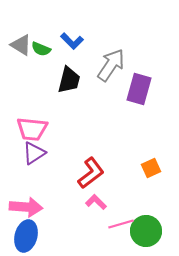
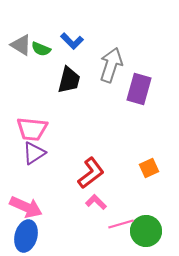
gray arrow: rotated 16 degrees counterclockwise
orange square: moved 2 px left
pink arrow: rotated 20 degrees clockwise
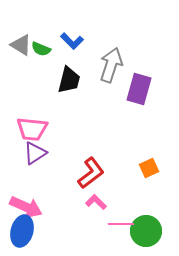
purple triangle: moved 1 px right
pink line: rotated 15 degrees clockwise
blue ellipse: moved 4 px left, 5 px up
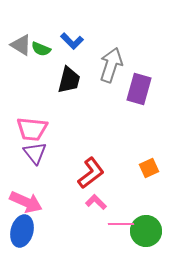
purple triangle: rotated 35 degrees counterclockwise
pink arrow: moved 5 px up
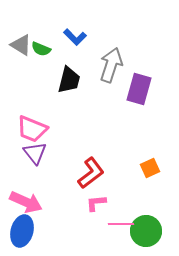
blue L-shape: moved 3 px right, 4 px up
pink trapezoid: rotated 16 degrees clockwise
orange square: moved 1 px right
pink L-shape: moved 1 px down; rotated 50 degrees counterclockwise
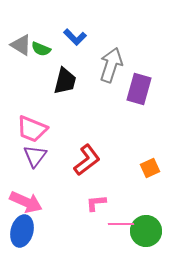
black trapezoid: moved 4 px left, 1 px down
purple triangle: moved 3 px down; rotated 15 degrees clockwise
red L-shape: moved 4 px left, 13 px up
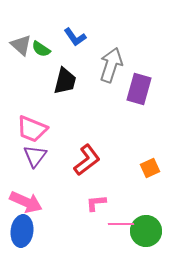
blue L-shape: rotated 10 degrees clockwise
gray triangle: rotated 10 degrees clockwise
green semicircle: rotated 12 degrees clockwise
blue ellipse: rotated 8 degrees counterclockwise
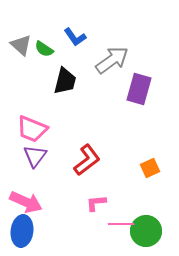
green semicircle: moved 3 px right
gray arrow: moved 1 px right, 5 px up; rotated 36 degrees clockwise
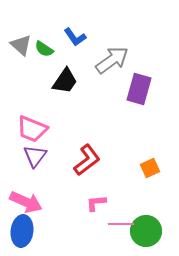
black trapezoid: rotated 20 degrees clockwise
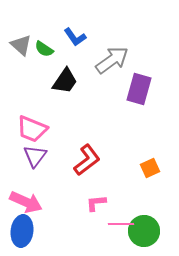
green circle: moved 2 px left
